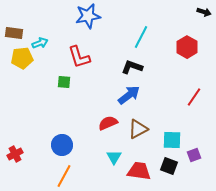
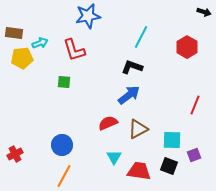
red L-shape: moved 5 px left, 7 px up
red line: moved 1 px right, 8 px down; rotated 12 degrees counterclockwise
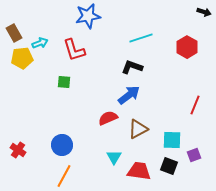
brown rectangle: rotated 54 degrees clockwise
cyan line: moved 1 px down; rotated 45 degrees clockwise
red semicircle: moved 5 px up
red cross: moved 3 px right, 4 px up; rotated 28 degrees counterclockwise
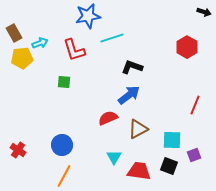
cyan line: moved 29 px left
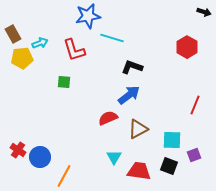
brown rectangle: moved 1 px left, 1 px down
cyan line: rotated 35 degrees clockwise
blue circle: moved 22 px left, 12 px down
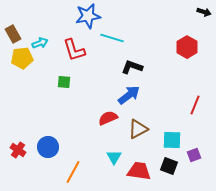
blue circle: moved 8 px right, 10 px up
orange line: moved 9 px right, 4 px up
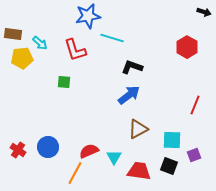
brown rectangle: rotated 54 degrees counterclockwise
cyan arrow: rotated 63 degrees clockwise
red L-shape: moved 1 px right
red semicircle: moved 19 px left, 33 px down
orange line: moved 2 px right, 1 px down
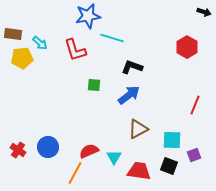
green square: moved 30 px right, 3 px down
